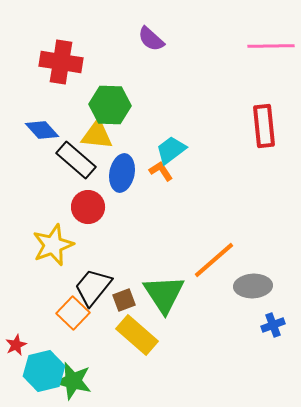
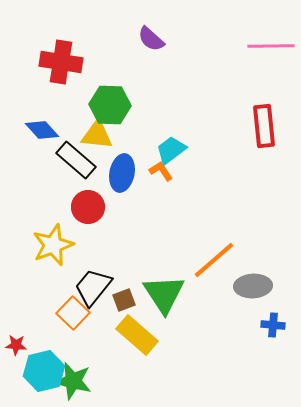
blue cross: rotated 25 degrees clockwise
red star: rotated 30 degrees clockwise
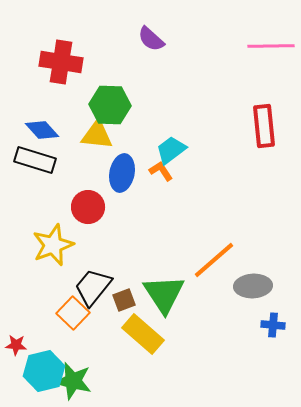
black rectangle: moved 41 px left; rotated 24 degrees counterclockwise
yellow rectangle: moved 6 px right, 1 px up
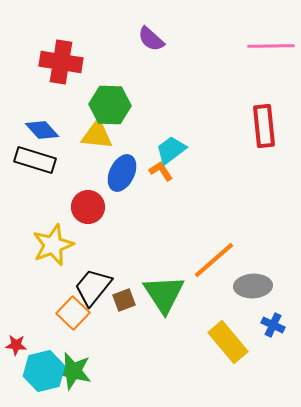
blue ellipse: rotated 15 degrees clockwise
blue cross: rotated 20 degrees clockwise
yellow rectangle: moved 85 px right, 8 px down; rotated 9 degrees clockwise
green star: moved 10 px up
